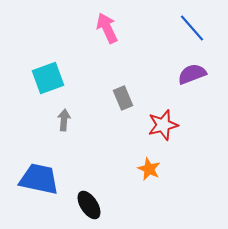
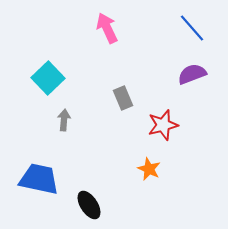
cyan square: rotated 24 degrees counterclockwise
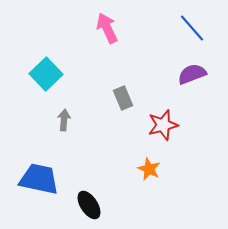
cyan square: moved 2 px left, 4 px up
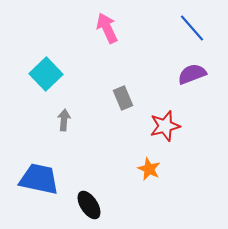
red star: moved 2 px right, 1 px down
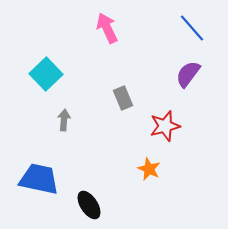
purple semicircle: moved 4 px left; rotated 32 degrees counterclockwise
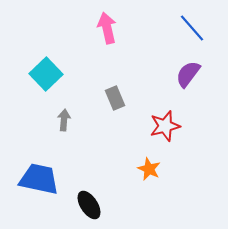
pink arrow: rotated 12 degrees clockwise
gray rectangle: moved 8 px left
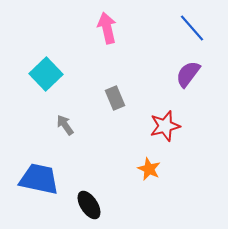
gray arrow: moved 1 px right, 5 px down; rotated 40 degrees counterclockwise
